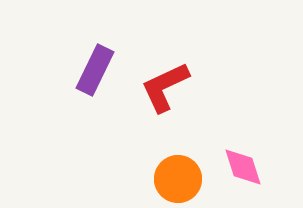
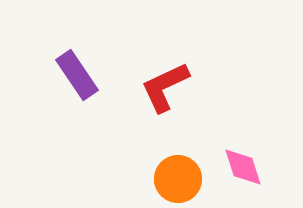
purple rectangle: moved 18 px left, 5 px down; rotated 60 degrees counterclockwise
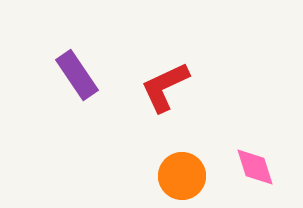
pink diamond: moved 12 px right
orange circle: moved 4 px right, 3 px up
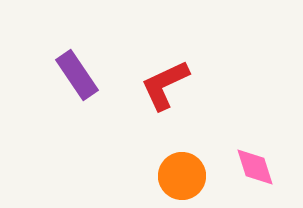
red L-shape: moved 2 px up
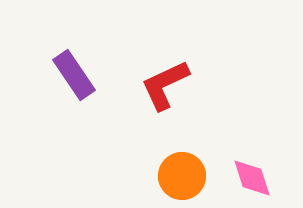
purple rectangle: moved 3 px left
pink diamond: moved 3 px left, 11 px down
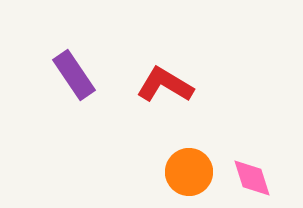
red L-shape: rotated 56 degrees clockwise
orange circle: moved 7 px right, 4 px up
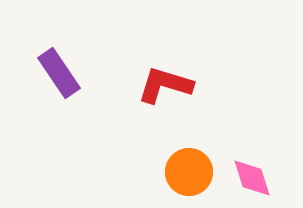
purple rectangle: moved 15 px left, 2 px up
red L-shape: rotated 14 degrees counterclockwise
